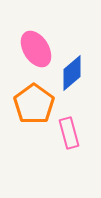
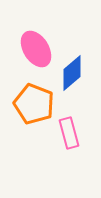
orange pentagon: rotated 15 degrees counterclockwise
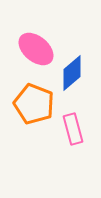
pink ellipse: rotated 18 degrees counterclockwise
pink rectangle: moved 4 px right, 4 px up
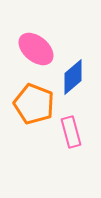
blue diamond: moved 1 px right, 4 px down
pink rectangle: moved 2 px left, 3 px down
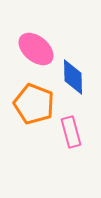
blue diamond: rotated 51 degrees counterclockwise
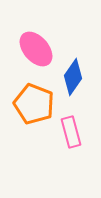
pink ellipse: rotated 9 degrees clockwise
blue diamond: rotated 36 degrees clockwise
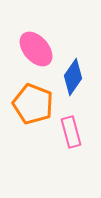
orange pentagon: moved 1 px left
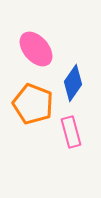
blue diamond: moved 6 px down
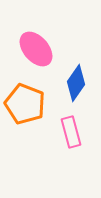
blue diamond: moved 3 px right
orange pentagon: moved 8 px left
